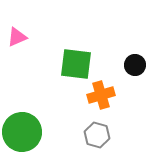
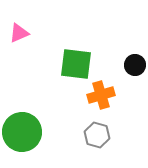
pink triangle: moved 2 px right, 4 px up
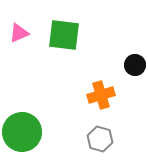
green square: moved 12 px left, 29 px up
gray hexagon: moved 3 px right, 4 px down
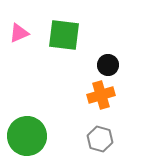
black circle: moved 27 px left
green circle: moved 5 px right, 4 px down
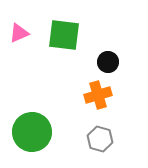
black circle: moved 3 px up
orange cross: moved 3 px left
green circle: moved 5 px right, 4 px up
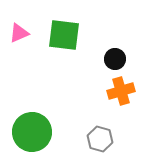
black circle: moved 7 px right, 3 px up
orange cross: moved 23 px right, 4 px up
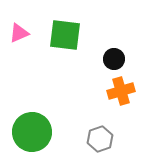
green square: moved 1 px right
black circle: moved 1 px left
gray hexagon: rotated 25 degrees clockwise
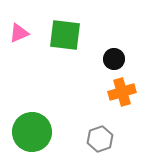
orange cross: moved 1 px right, 1 px down
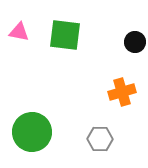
pink triangle: moved 1 px up; rotated 35 degrees clockwise
black circle: moved 21 px right, 17 px up
gray hexagon: rotated 20 degrees clockwise
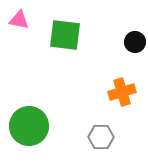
pink triangle: moved 12 px up
green circle: moved 3 px left, 6 px up
gray hexagon: moved 1 px right, 2 px up
